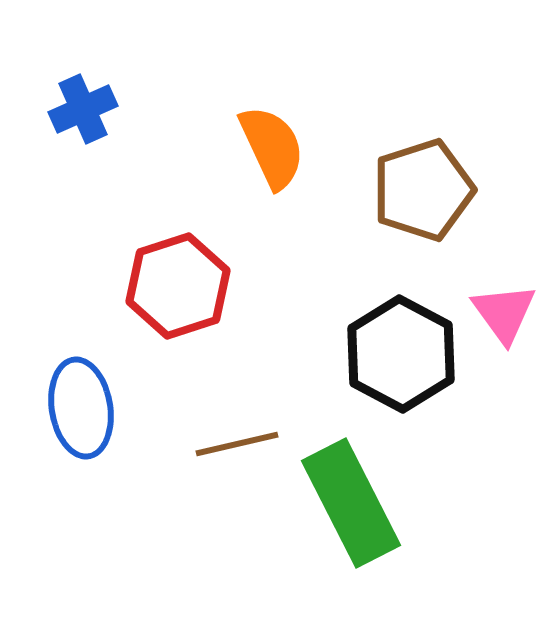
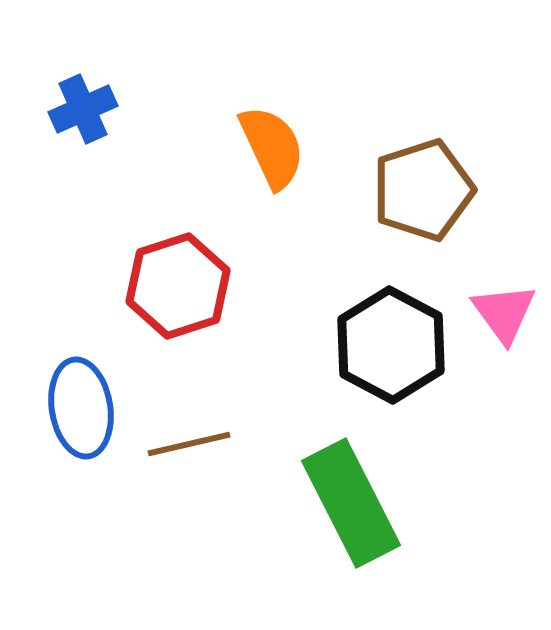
black hexagon: moved 10 px left, 9 px up
brown line: moved 48 px left
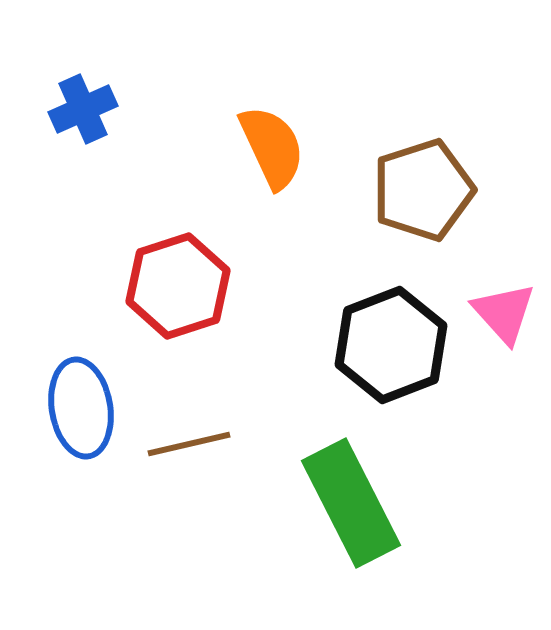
pink triangle: rotated 6 degrees counterclockwise
black hexagon: rotated 11 degrees clockwise
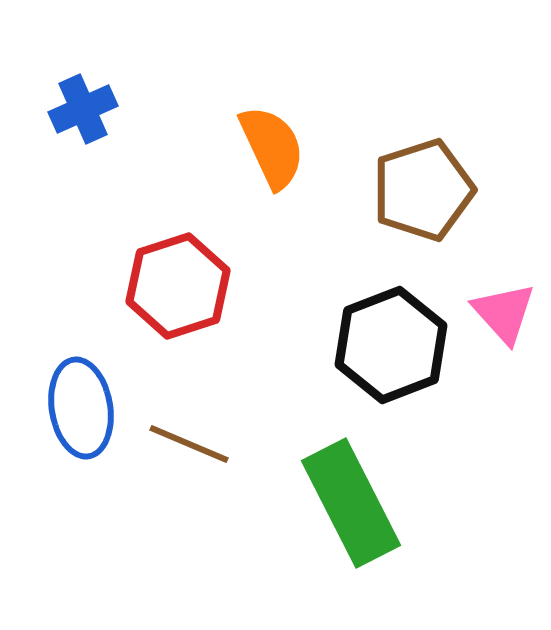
brown line: rotated 36 degrees clockwise
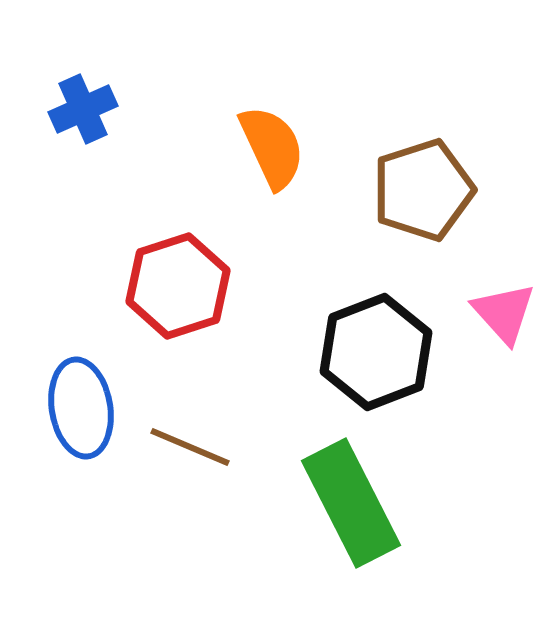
black hexagon: moved 15 px left, 7 px down
brown line: moved 1 px right, 3 px down
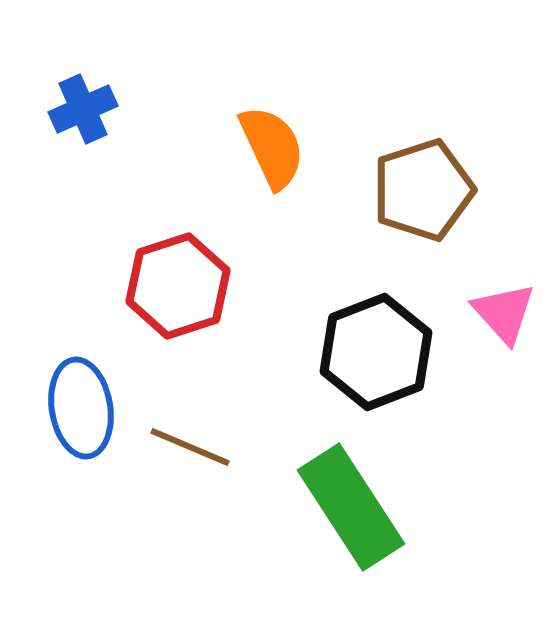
green rectangle: moved 4 px down; rotated 6 degrees counterclockwise
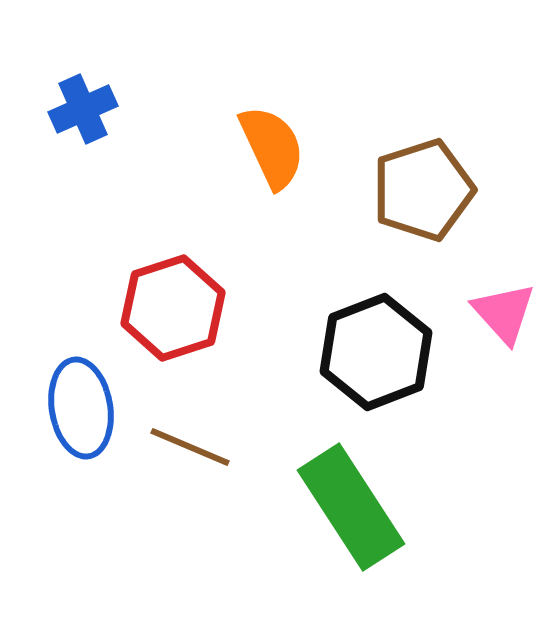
red hexagon: moved 5 px left, 22 px down
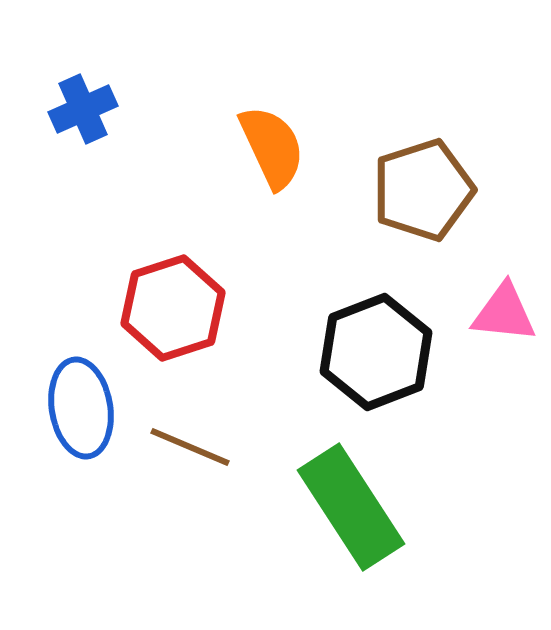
pink triangle: rotated 42 degrees counterclockwise
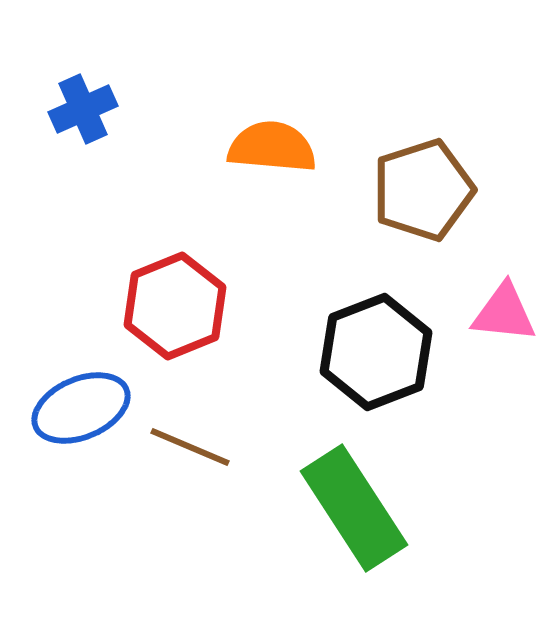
orange semicircle: rotated 60 degrees counterclockwise
red hexagon: moved 2 px right, 2 px up; rotated 4 degrees counterclockwise
blue ellipse: rotated 76 degrees clockwise
green rectangle: moved 3 px right, 1 px down
